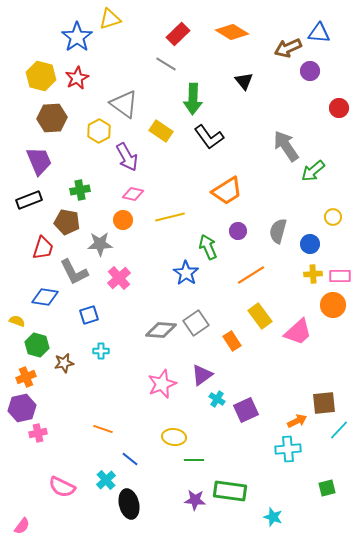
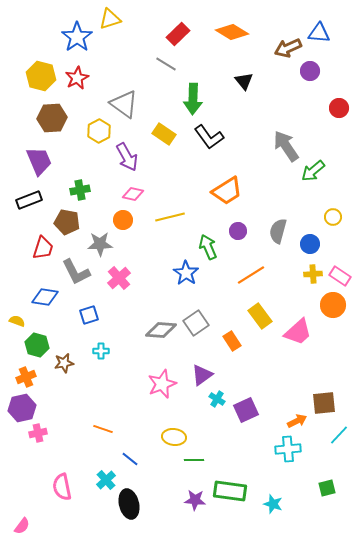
yellow rectangle at (161, 131): moved 3 px right, 3 px down
gray L-shape at (74, 272): moved 2 px right
pink rectangle at (340, 276): rotated 35 degrees clockwise
cyan line at (339, 430): moved 5 px down
pink semicircle at (62, 487): rotated 52 degrees clockwise
cyan star at (273, 517): moved 13 px up
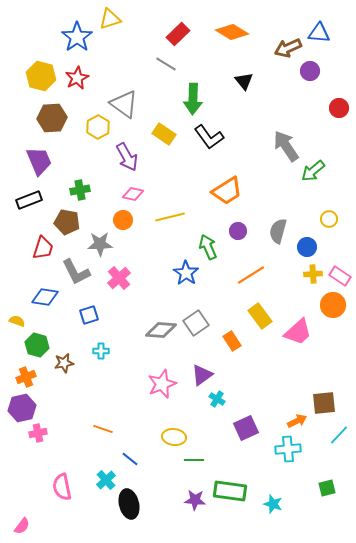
yellow hexagon at (99, 131): moved 1 px left, 4 px up
yellow circle at (333, 217): moved 4 px left, 2 px down
blue circle at (310, 244): moved 3 px left, 3 px down
purple square at (246, 410): moved 18 px down
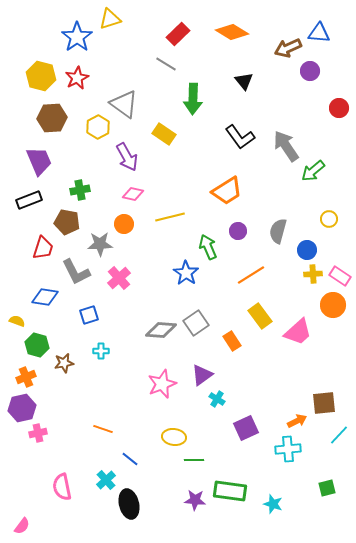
black L-shape at (209, 137): moved 31 px right
orange circle at (123, 220): moved 1 px right, 4 px down
blue circle at (307, 247): moved 3 px down
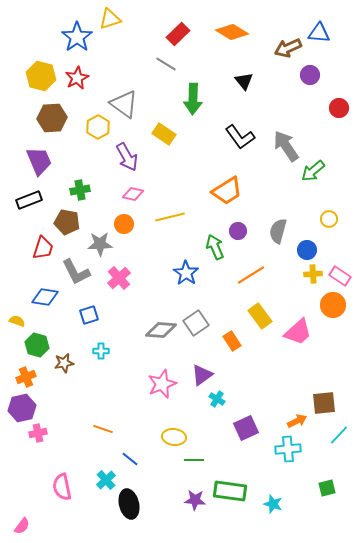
purple circle at (310, 71): moved 4 px down
green arrow at (208, 247): moved 7 px right
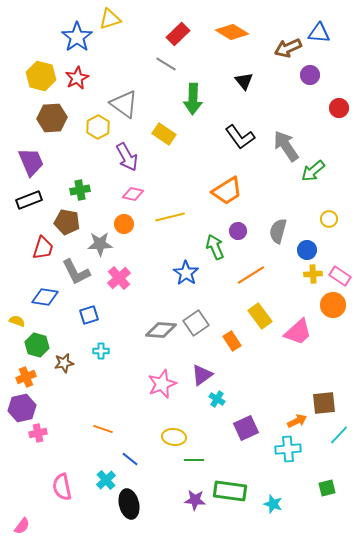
purple trapezoid at (39, 161): moved 8 px left, 1 px down
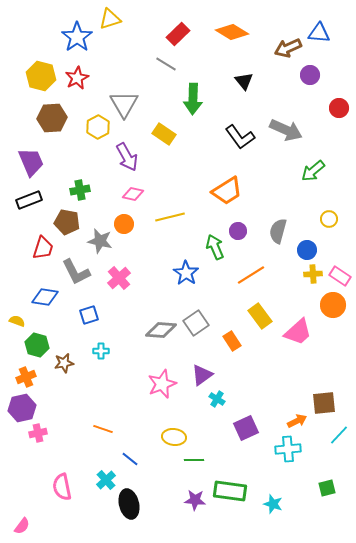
gray triangle at (124, 104): rotated 24 degrees clockwise
gray arrow at (286, 146): moved 16 px up; rotated 148 degrees clockwise
gray star at (100, 244): moved 3 px up; rotated 15 degrees clockwise
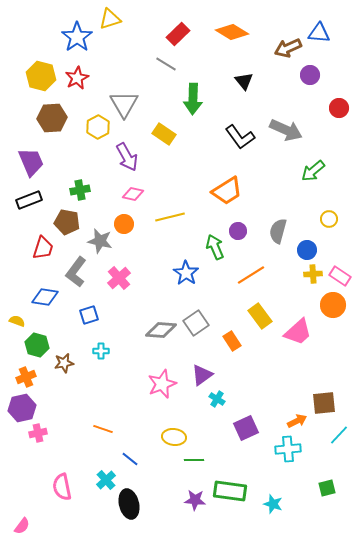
gray L-shape at (76, 272): rotated 64 degrees clockwise
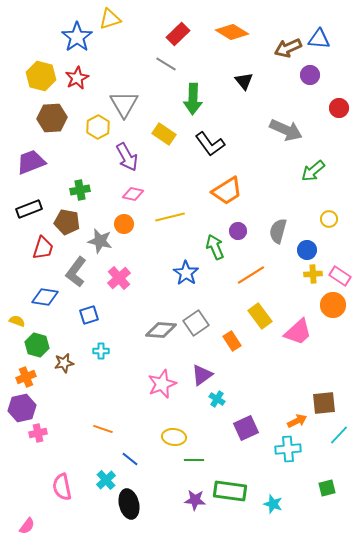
blue triangle at (319, 33): moved 6 px down
black L-shape at (240, 137): moved 30 px left, 7 px down
purple trapezoid at (31, 162): rotated 88 degrees counterclockwise
black rectangle at (29, 200): moved 9 px down
pink semicircle at (22, 526): moved 5 px right
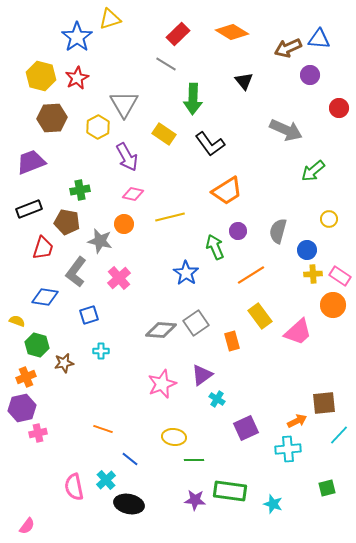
orange rectangle at (232, 341): rotated 18 degrees clockwise
pink semicircle at (62, 487): moved 12 px right
black ellipse at (129, 504): rotated 64 degrees counterclockwise
